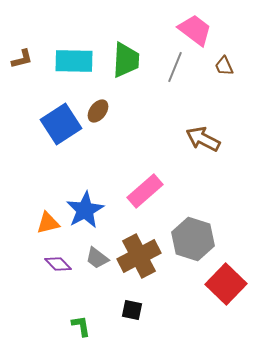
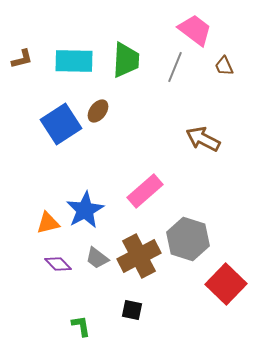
gray hexagon: moved 5 px left
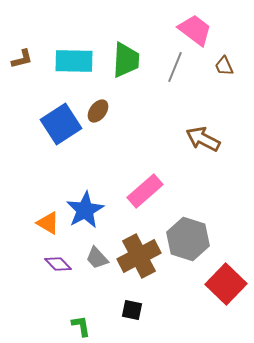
orange triangle: rotated 45 degrees clockwise
gray trapezoid: rotated 10 degrees clockwise
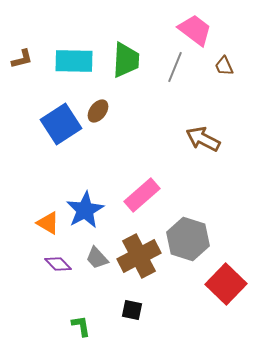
pink rectangle: moved 3 px left, 4 px down
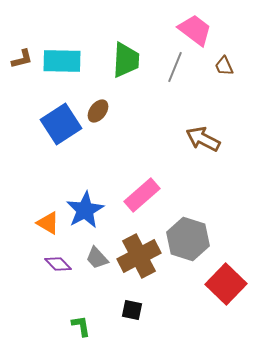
cyan rectangle: moved 12 px left
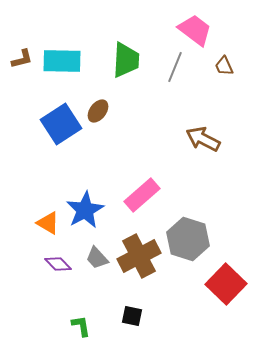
black square: moved 6 px down
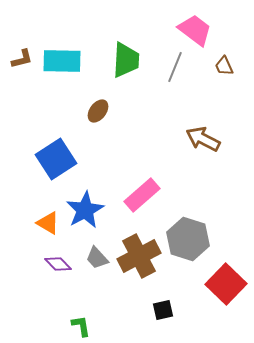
blue square: moved 5 px left, 35 px down
black square: moved 31 px right, 6 px up; rotated 25 degrees counterclockwise
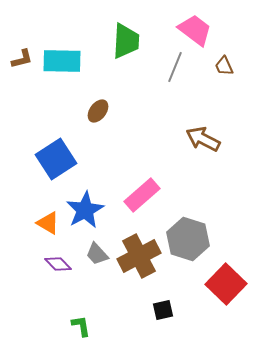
green trapezoid: moved 19 px up
gray trapezoid: moved 4 px up
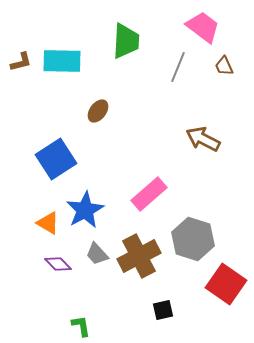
pink trapezoid: moved 8 px right, 3 px up
brown L-shape: moved 1 px left, 3 px down
gray line: moved 3 px right
pink rectangle: moved 7 px right, 1 px up
gray hexagon: moved 5 px right
red square: rotated 9 degrees counterclockwise
